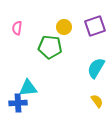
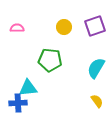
pink semicircle: rotated 80 degrees clockwise
green pentagon: moved 13 px down
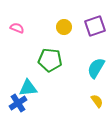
pink semicircle: rotated 24 degrees clockwise
blue cross: rotated 30 degrees counterclockwise
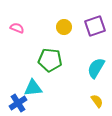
cyan triangle: moved 5 px right
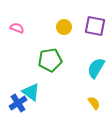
purple square: rotated 30 degrees clockwise
green pentagon: rotated 15 degrees counterclockwise
cyan triangle: moved 2 px left, 4 px down; rotated 42 degrees clockwise
yellow semicircle: moved 3 px left, 2 px down
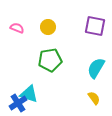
yellow circle: moved 16 px left
cyan triangle: moved 2 px left, 2 px down; rotated 18 degrees counterclockwise
yellow semicircle: moved 5 px up
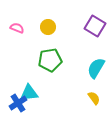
purple square: rotated 20 degrees clockwise
cyan triangle: moved 1 px up; rotated 24 degrees counterclockwise
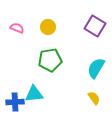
cyan triangle: moved 5 px right, 1 px down
blue cross: moved 3 px left, 1 px up; rotated 30 degrees clockwise
